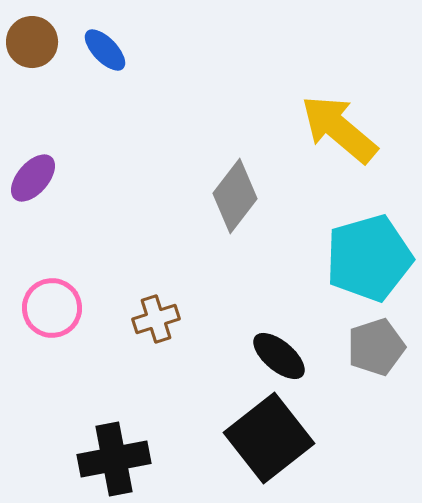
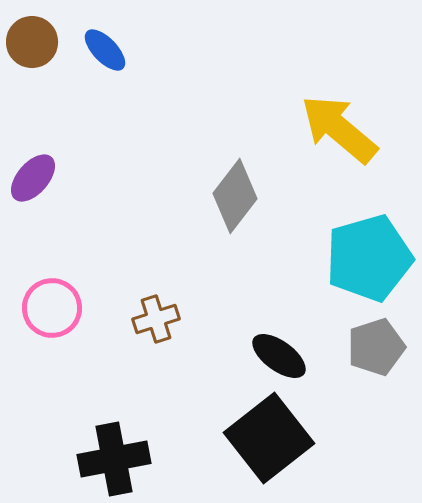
black ellipse: rotated 4 degrees counterclockwise
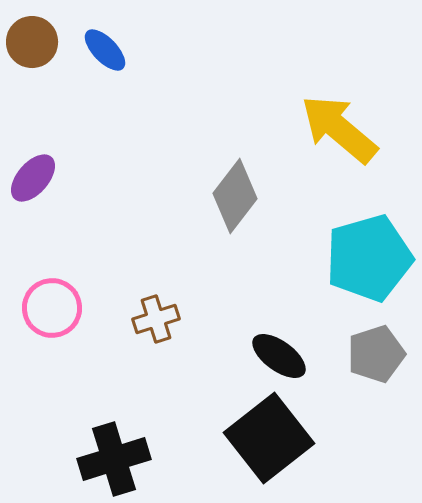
gray pentagon: moved 7 px down
black cross: rotated 6 degrees counterclockwise
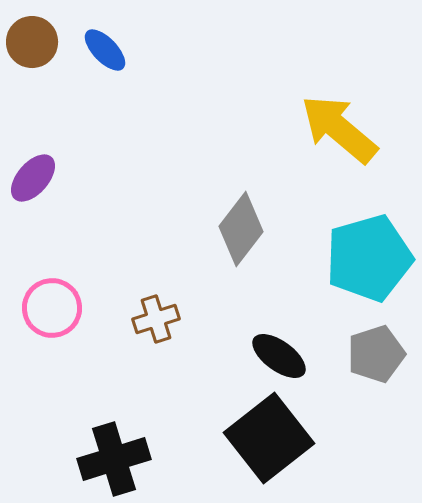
gray diamond: moved 6 px right, 33 px down
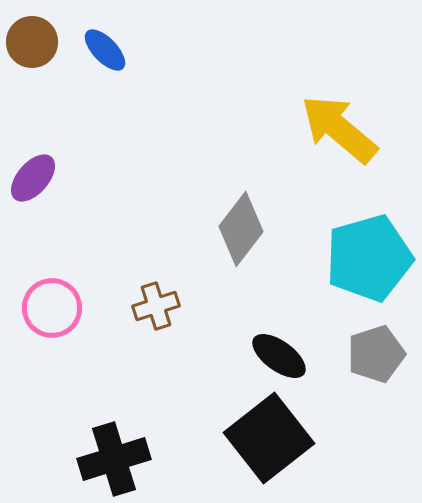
brown cross: moved 13 px up
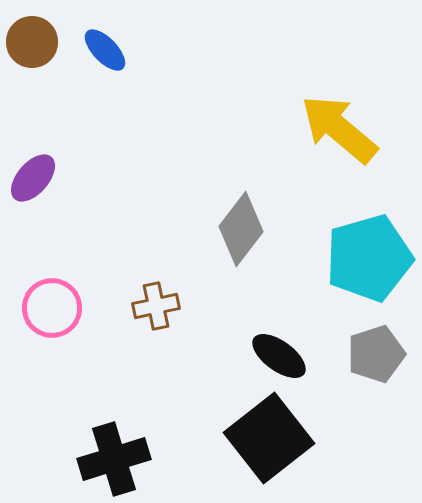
brown cross: rotated 6 degrees clockwise
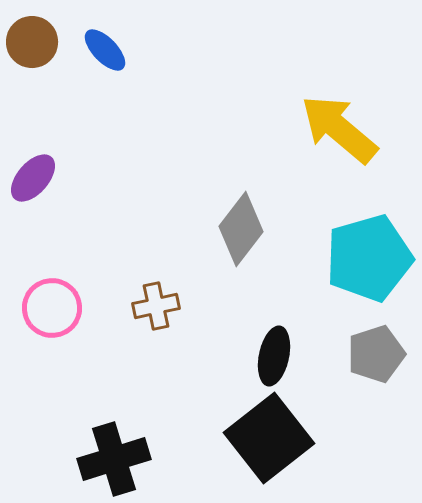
black ellipse: moved 5 px left; rotated 66 degrees clockwise
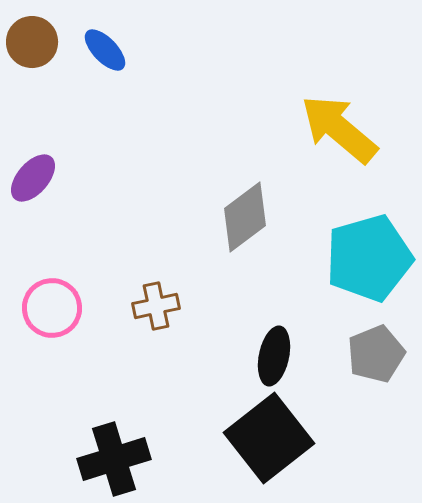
gray diamond: moved 4 px right, 12 px up; rotated 16 degrees clockwise
gray pentagon: rotated 4 degrees counterclockwise
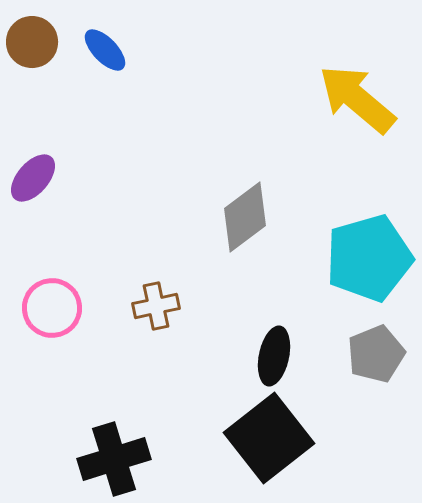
yellow arrow: moved 18 px right, 30 px up
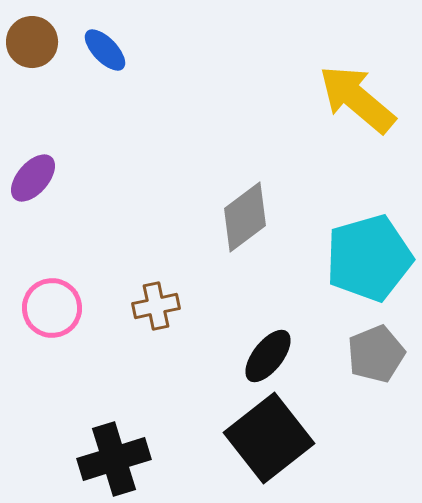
black ellipse: moved 6 px left; rotated 26 degrees clockwise
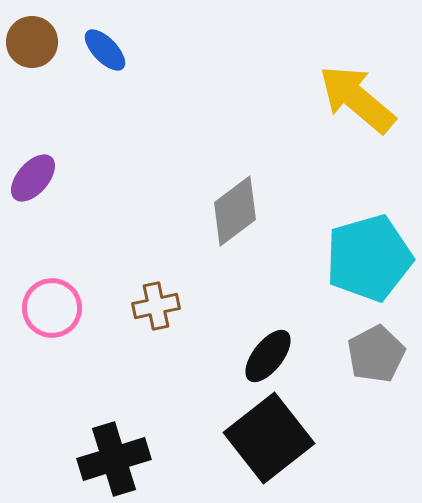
gray diamond: moved 10 px left, 6 px up
gray pentagon: rotated 6 degrees counterclockwise
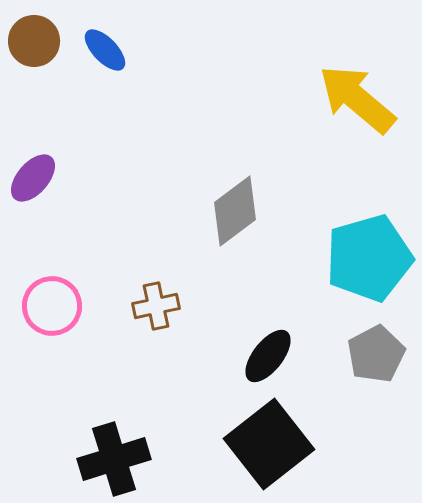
brown circle: moved 2 px right, 1 px up
pink circle: moved 2 px up
black square: moved 6 px down
